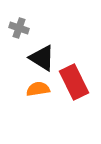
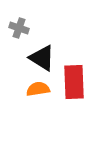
red rectangle: rotated 24 degrees clockwise
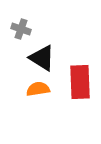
gray cross: moved 2 px right, 1 px down
red rectangle: moved 6 px right
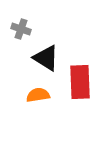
black triangle: moved 4 px right
orange semicircle: moved 6 px down
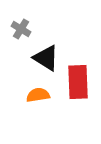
gray cross: rotated 12 degrees clockwise
red rectangle: moved 2 px left
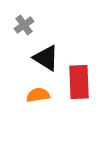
gray cross: moved 3 px right, 4 px up; rotated 24 degrees clockwise
red rectangle: moved 1 px right
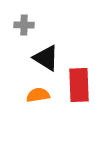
gray cross: rotated 36 degrees clockwise
red rectangle: moved 3 px down
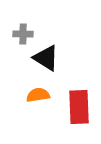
gray cross: moved 1 px left, 9 px down
red rectangle: moved 22 px down
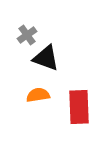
gray cross: moved 4 px right, 1 px down; rotated 36 degrees counterclockwise
black triangle: rotated 12 degrees counterclockwise
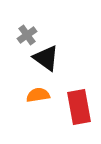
black triangle: rotated 16 degrees clockwise
red rectangle: rotated 8 degrees counterclockwise
